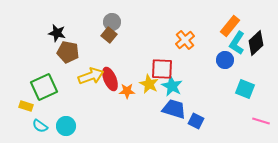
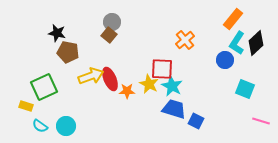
orange rectangle: moved 3 px right, 7 px up
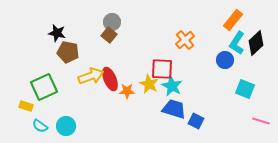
orange rectangle: moved 1 px down
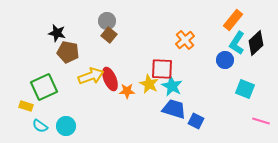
gray circle: moved 5 px left, 1 px up
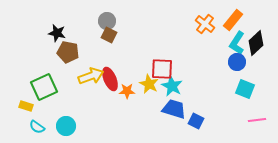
brown square: rotated 14 degrees counterclockwise
orange cross: moved 20 px right, 16 px up; rotated 12 degrees counterclockwise
blue circle: moved 12 px right, 2 px down
pink line: moved 4 px left, 1 px up; rotated 24 degrees counterclockwise
cyan semicircle: moved 3 px left, 1 px down
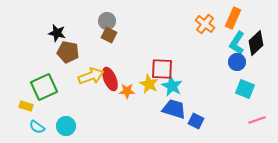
orange rectangle: moved 2 px up; rotated 15 degrees counterclockwise
pink line: rotated 12 degrees counterclockwise
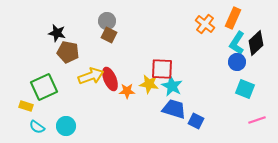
yellow star: rotated 18 degrees counterclockwise
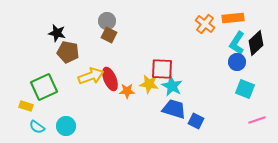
orange rectangle: rotated 60 degrees clockwise
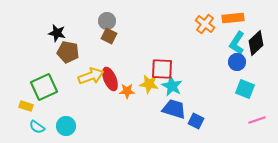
brown square: moved 1 px down
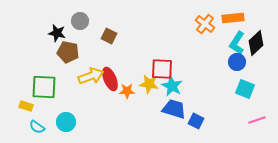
gray circle: moved 27 px left
green square: rotated 28 degrees clockwise
cyan circle: moved 4 px up
